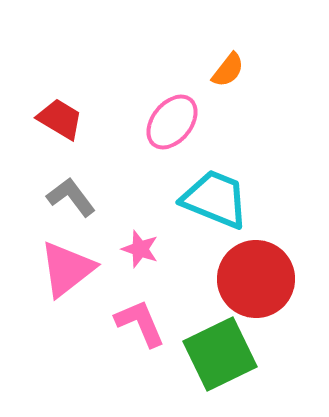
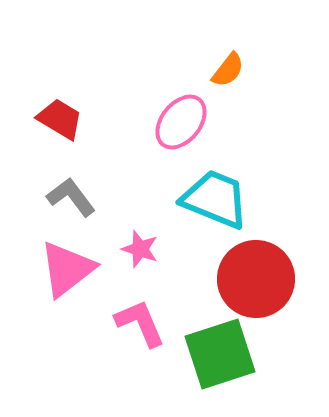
pink ellipse: moved 9 px right
green square: rotated 8 degrees clockwise
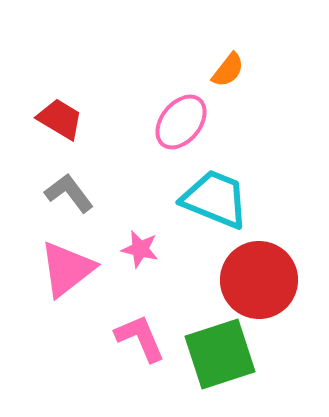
gray L-shape: moved 2 px left, 4 px up
pink star: rotated 6 degrees counterclockwise
red circle: moved 3 px right, 1 px down
pink L-shape: moved 15 px down
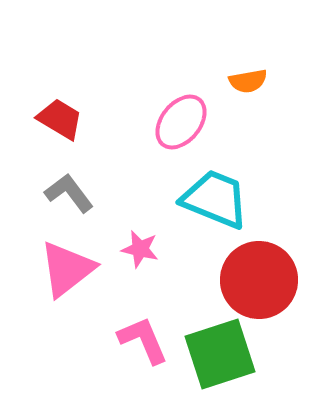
orange semicircle: moved 20 px right, 11 px down; rotated 42 degrees clockwise
pink L-shape: moved 3 px right, 2 px down
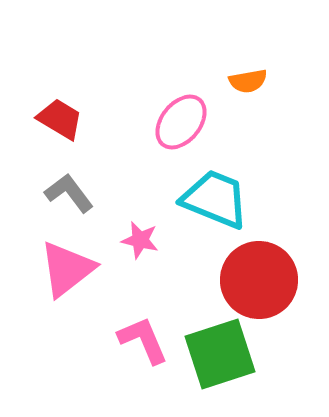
pink star: moved 9 px up
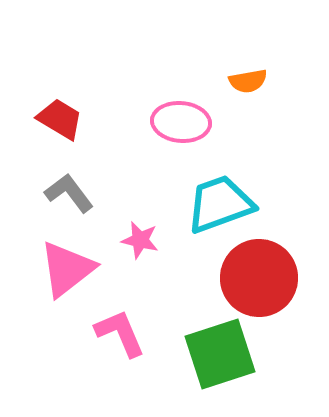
pink ellipse: rotated 56 degrees clockwise
cyan trapezoid: moved 5 px right, 5 px down; rotated 42 degrees counterclockwise
red circle: moved 2 px up
pink L-shape: moved 23 px left, 7 px up
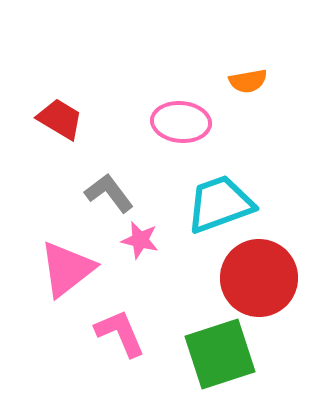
gray L-shape: moved 40 px right
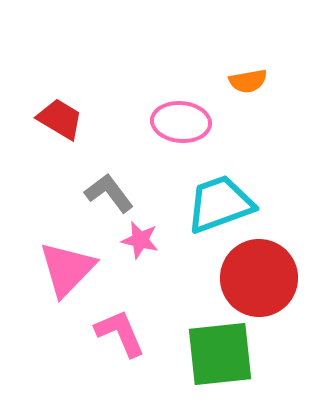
pink triangle: rotated 8 degrees counterclockwise
green square: rotated 12 degrees clockwise
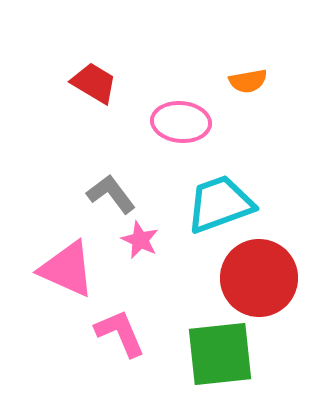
red trapezoid: moved 34 px right, 36 px up
gray L-shape: moved 2 px right, 1 px down
pink star: rotated 12 degrees clockwise
pink triangle: rotated 50 degrees counterclockwise
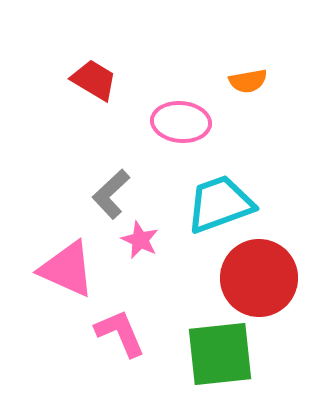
red trapezoid: moved 3 px up
gray L-shape: rotated 96 degrees counterclockwise
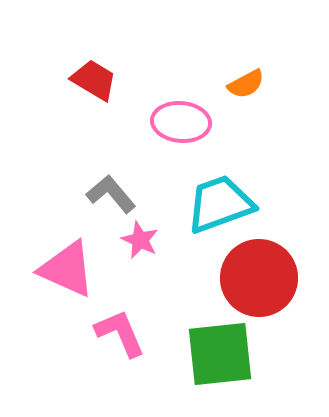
orange semicircle: moved 2 px left, 3 px down; rotated 18 degrees counterclockwise
gray L-shape: rotated 93 degrees clockwise
